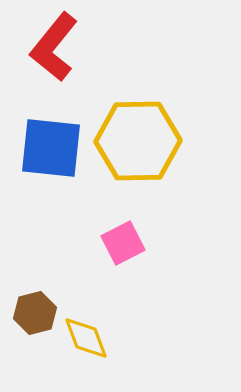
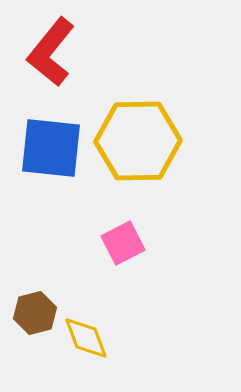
red L-shape: moved 3 px left, 5 px down
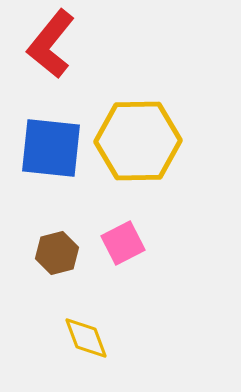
red L-shape: moved 8 px up
brown hexagon: moved 22 px right, 60 px up
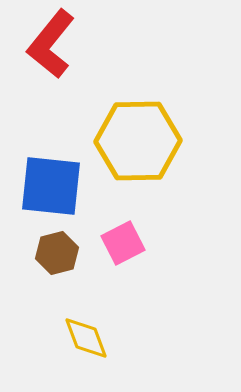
blue square: moved 38 px down
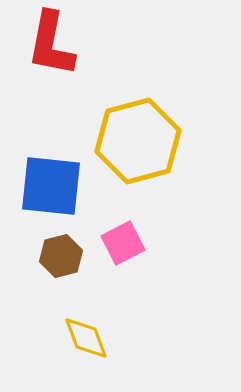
red L-shape: rotated 28 degrees counterclockwise
yellow hexagon: rotated 14 degrees counterclockwise
brown hexagon: moved 4 px right, 3 px down
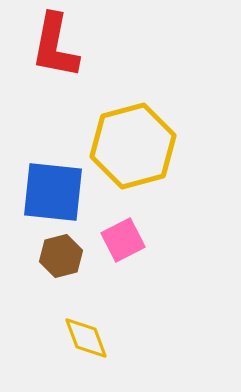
red L-shape: moved 4 px right, 2 px down
yellow hexagon: moved 5 px left, 5 px down
blue square: moved 2 px right, 6 px down
pink square: moved 3 px up
